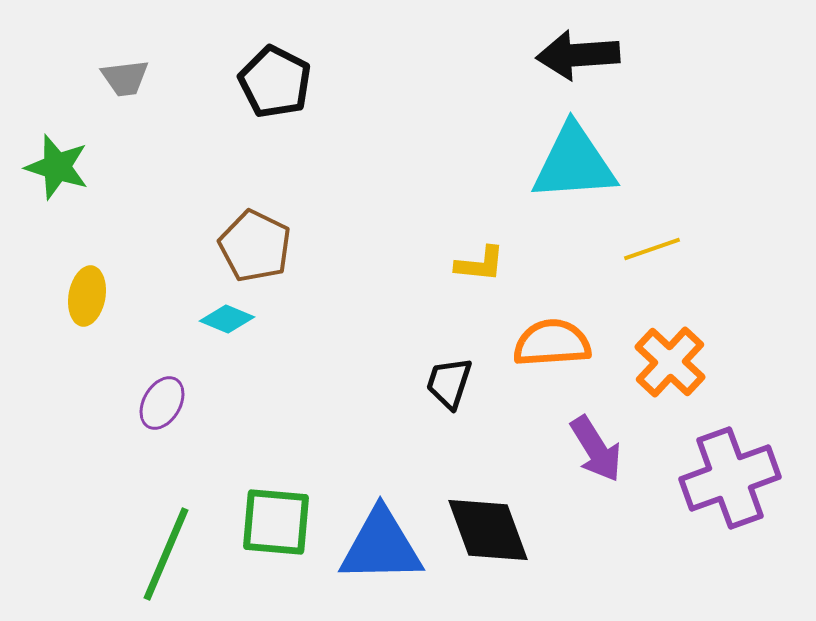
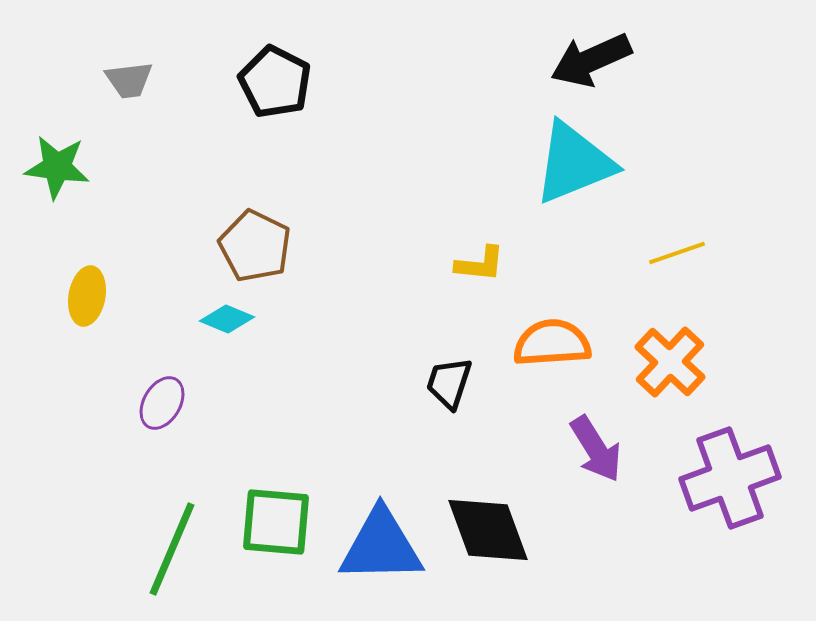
black arrow: moved 13 px right, 5 px down; rotated 20 degrees counterclockwise
gray trapezoid: moved 4 px right, 2 px down
cyan triangle: rotated 18 degrees counterclockwise
green star: rotated 10 degrees counterclockwise
yellow line: moved 25 px right, 4 px down
green line: moved 6 px right, 5 px up
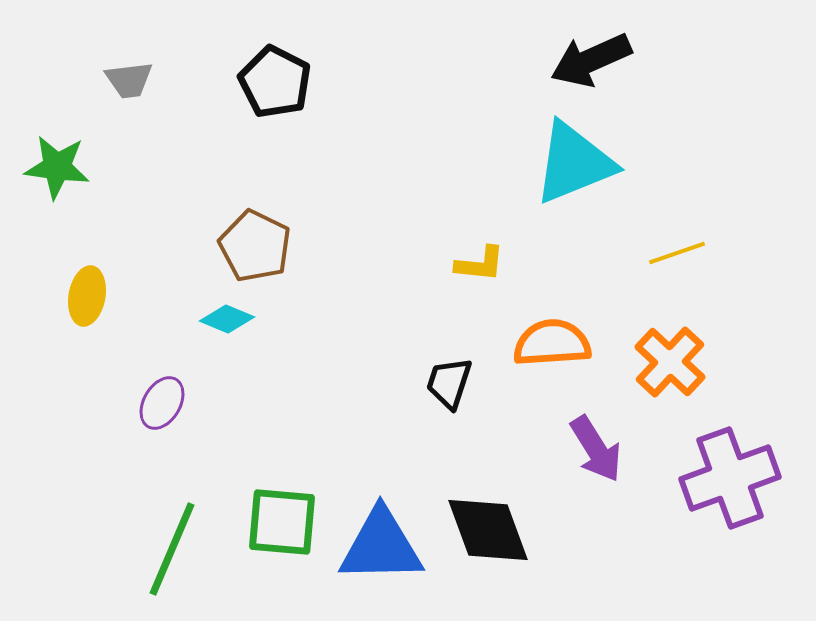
green square: moved 6 px right
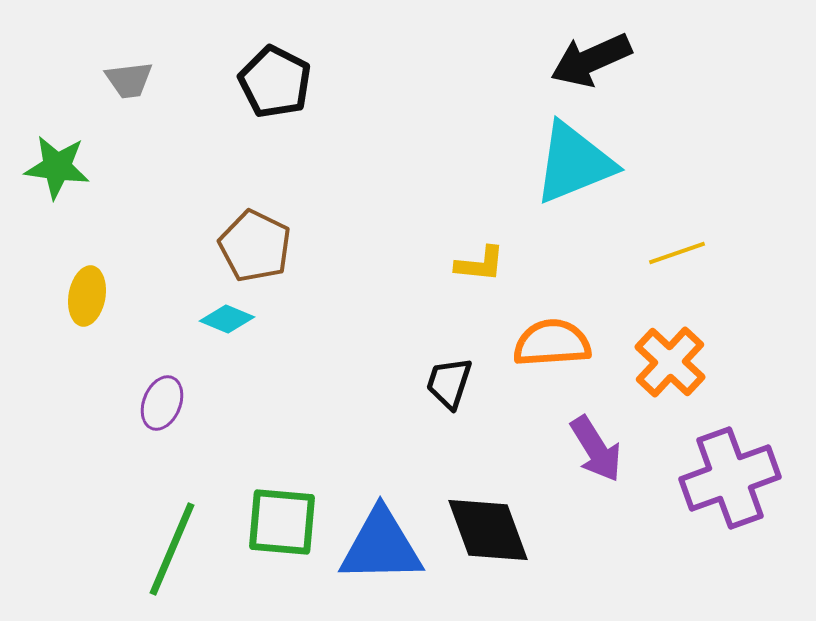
purple ellipse: rotated 8 degrees counterclockwise
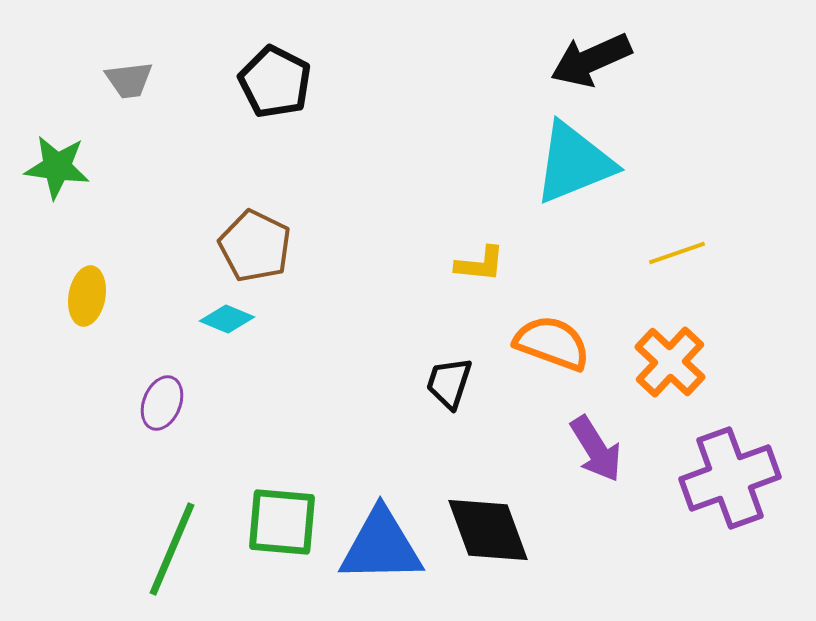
orange semicircle: rotated 24 degrees clockwise
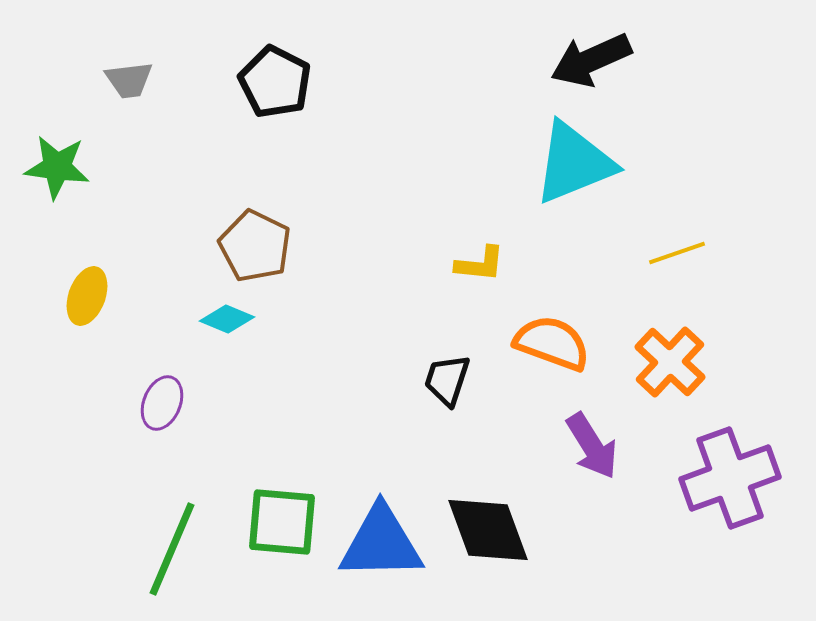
yellow ellipse: rotated 10 degrees clockwise
black trapezoid: moved 2 px left, 3 px up
purple arrow: moved 4 px left, 3 px up
blue triangle: moved 3 px up
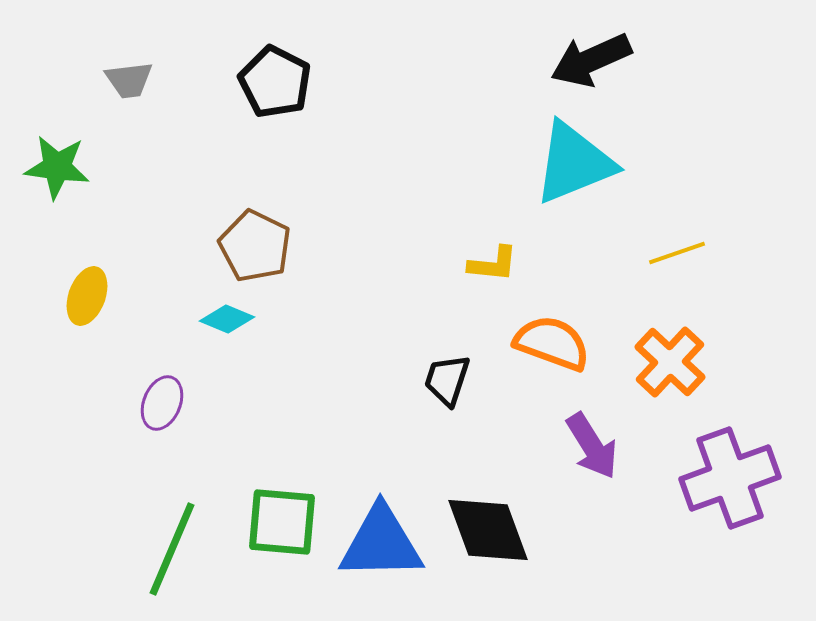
yellow L-shape: moved 13 px right
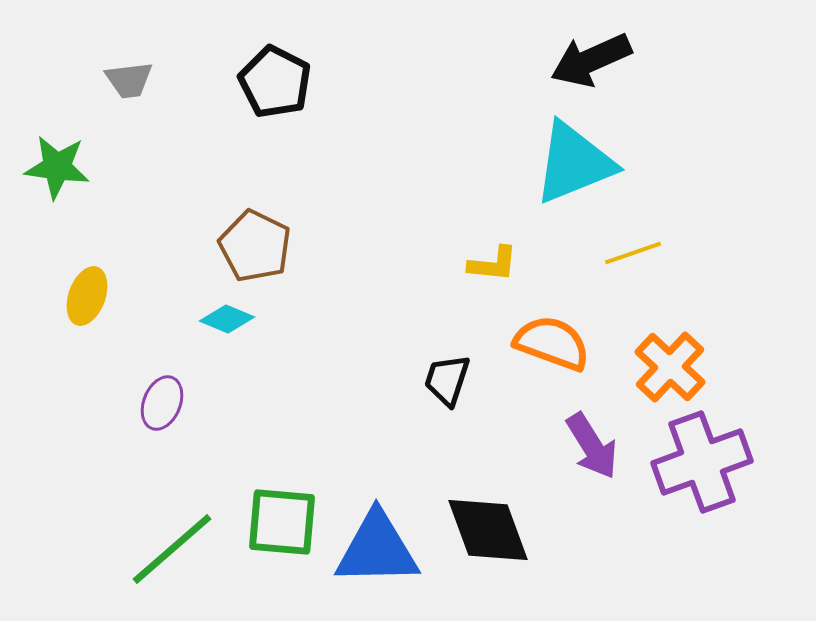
yellow line: moved 44 px left
orange cross: moved 5 px down
purple cross: moved 28 px left, 16 px up
blue triangle: moved 4 px left, 6 px down
green line: rotated 26 degrees clockwise
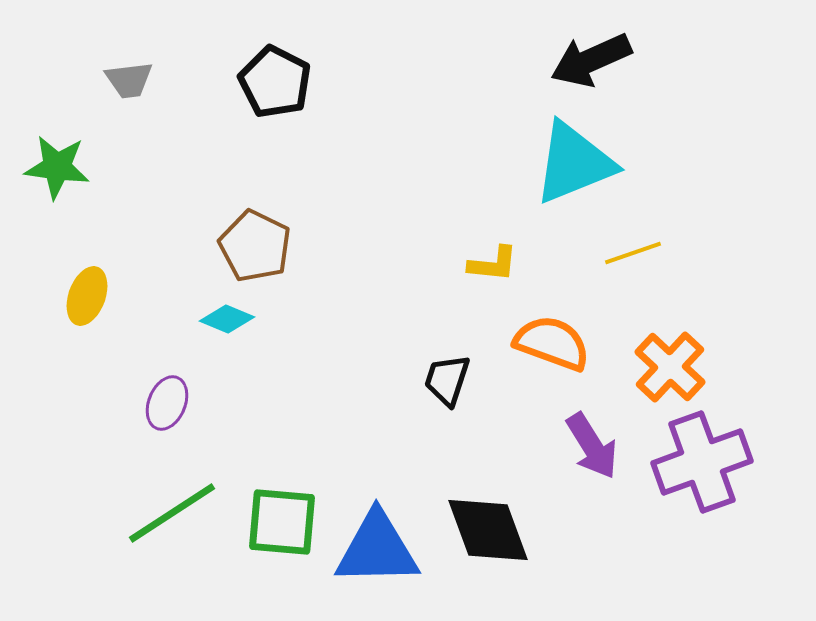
purple ellipse: moved 5 px right
green line: moved 36 px up; rotated 8 degrees clockwise
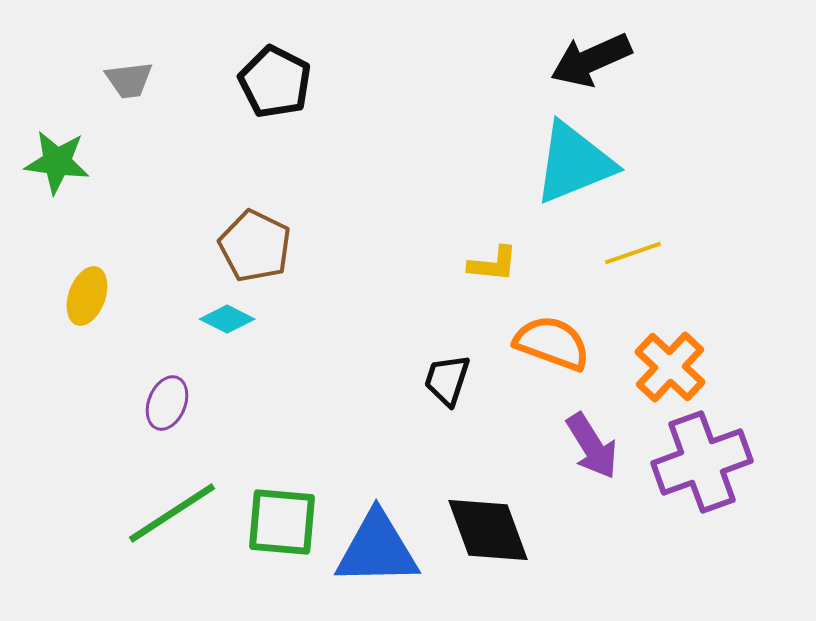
green star: moved 5 px up
cyan diamond: rotated 4 degrees clockwise
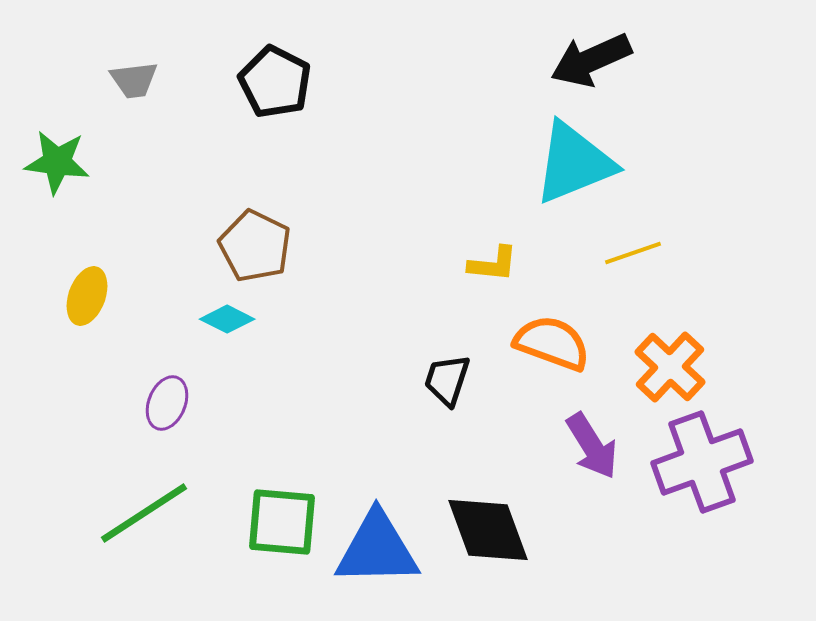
gray trapezoid: moved 5 px right
green line: moved 28 px left
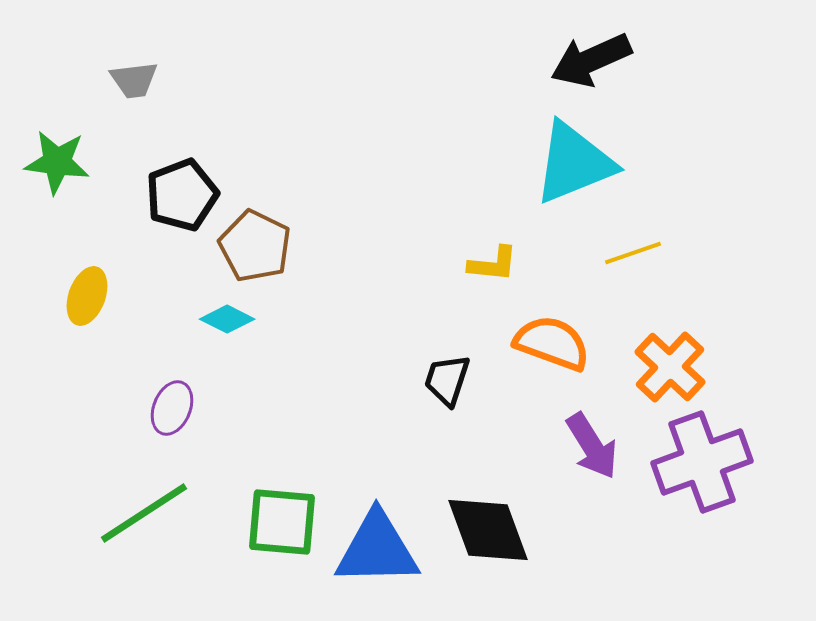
black pentagon: moved 93 px left, 113 px down; rotated 24 degrees clockwise
purple ellipse: moved 5 px right, 5 px down
